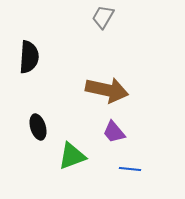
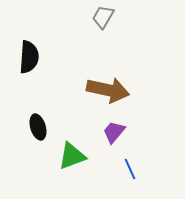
brown arrow: moved 1 px right
purple trapezoid: rotated 80 degrees clockwise
blue line: rotated 60 degrees clockwise
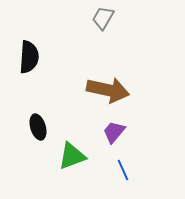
gray trapezoid: moved 1 px down
blue line: moved 7 px left, 1 px down
